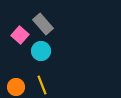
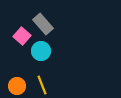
pink square: moved 2 px right, 1 px down
orange circle: moved 1 px right, 1 px up
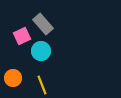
pink square: rotated 24 degrees clockwise
orange circle: moved 4 px left, 8 px up
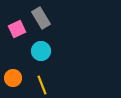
gray rectangle: moved 2 px left, 6 px up; rotated 10 degrees clockwise
pink square: moved 5 px left, 7 px up
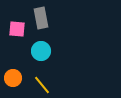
gray rectangle: rotated 20 degrees clockwise
pink square: rotated 30 degrees clockwise
yellow line: rotated 18 degrees counterclockwise
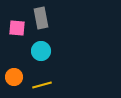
pink square: moved 1 px up
orange circle: moved 1 px right, 1 px up
yellow line: rotated 66 degrees counterclockwise
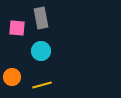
orange circle: moved 2 px left
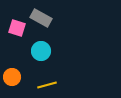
gray rectangle: rotated 50 degrees counterclockwise
pink square: rotated 12 degrees clockwise
yellow line: moved 5 px right
